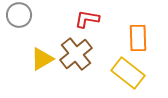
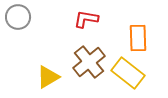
gray circle: moved 1 px left, 2 px down
red L-shape: moved 1 px left
brown cross: moved 13 px right, 8 px down
yellow triangle: moved 6 px right, 18 px down
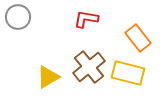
orange rectangle: rotated 36 degrees counterclockwise
brown cross: moved 5 px down
yellow rectangle: rotated 24 degrees counterclockwise
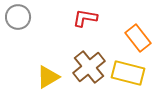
red L-shape: moved 1 px left, 1 px up
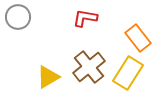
yellow rectangle: rotated 72 degrees counterclockwise
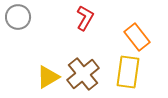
red L-shape: rotated 110 degrees clockwise
orange rectangle: moved 1 px left, 1 px up
brown cross: moved 6 px left, 7 px down
yellow rectangle: moved 1 px up; rotated 24 degrees counterclockwise
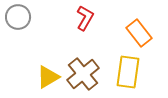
orange rectangle: moved 2 px right, 4 px up
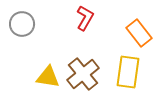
gray circle: moved 4 px right, 7 px down
yellow triangle: rotated 40 degrees clockwise
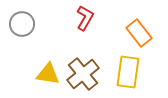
yellow triangle: moved 3 px up
